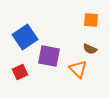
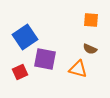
purple square: moved 4 px left, 3 px down
orange triangle: rotated 30 degrees counterclockwise
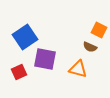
orange square: moved 8 px right, 10 px down; rotated 21 degrees clockwise
brown semicircle: moved 2 px up
red square: moved 1 px left
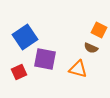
brown semicircle: moved 1 px right, 1 px down
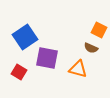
purple square: moved 2 px right, 1 px up
red square: rotated 35 degrees counterclockwise
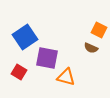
orange triangle: moved 12 px left, 8 px down
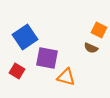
red square: moved 2 px left, 1 px up
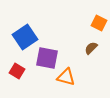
orange square: moved 7 px up
brown semicircle: rotated 112 degrees clockwise
